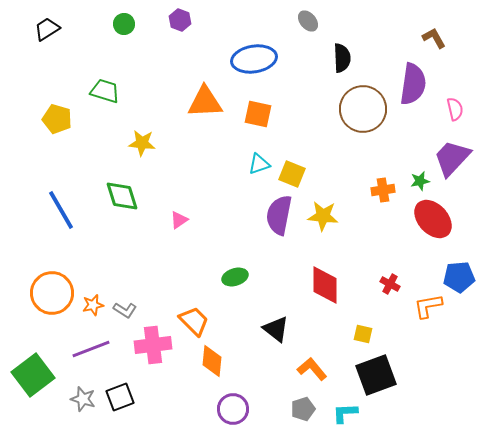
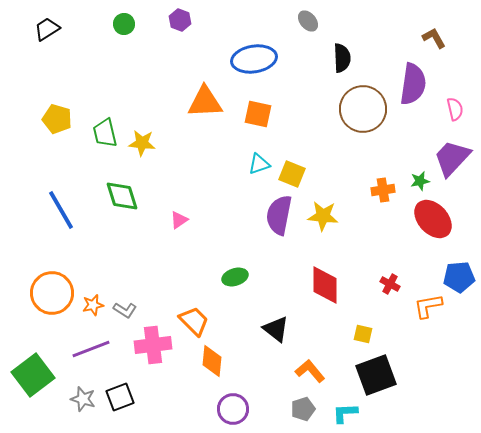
green trapezoid at (105, 91): moved 42 px down; rotated 120 degrees counterclockwise
orange L-shape at (312, 369): moved 2 px left, 2 px down
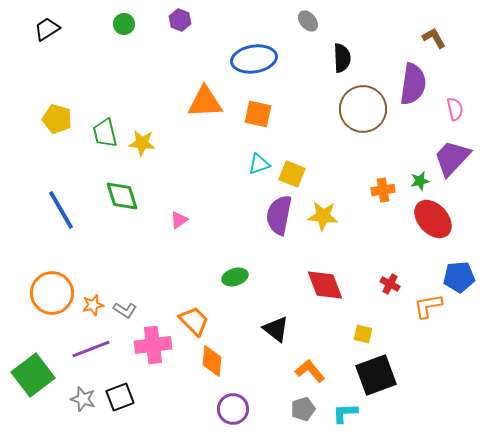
red diamond at (325, 285): rotated 21 degrees counterclockwise
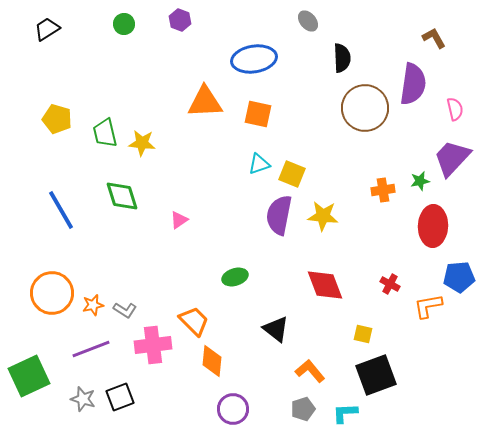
brown circle at (363, 109): moved 2 px right, 1 px up
red ellipse at (433, 219): moved 7 px down; rotated 45 degrees clockwise
green square at (33, 375): moved 4 px left, 1 px down; rotated 12 degrees clockwise
